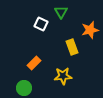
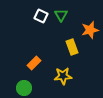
green triangle: moved 3 px down
white square: moved 8 px up
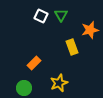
yellow star: moved 4 px left, 7 px down; rotated 18 degrees counterclockwise
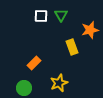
white square: rotated 24 degrees counterclockwise
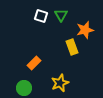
white square: rotated 16 degrees clockwise
orange star: moved 5 px left
yellow star: moved 1 px right
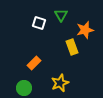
white square: moved 2 px left, 7 px down
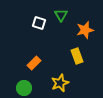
yellow rectangle: moved 5 px right, 9 px down
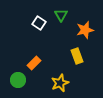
white square: rotated 16 degrees clockwise
green circle: moved 6 px left, 8 px up
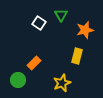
yellow rectangle: rotated 35 degrees clockwise
yellow star: moved 2 px right
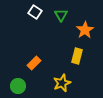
white square: moved 4 px left, 11 px up
orange star: rotated 18 degrees counterclockwise
green circle: moved 6 px down
